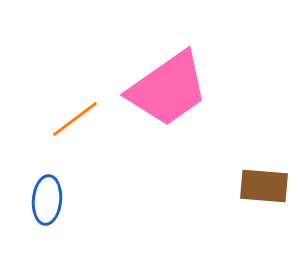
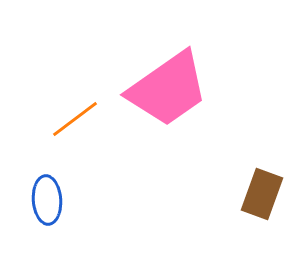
brown rectangle: moved 2 px left, 8 px down; rotated 75 degrees counterclockwise
blue ellipse: rotated 9 degrees counterclockwise
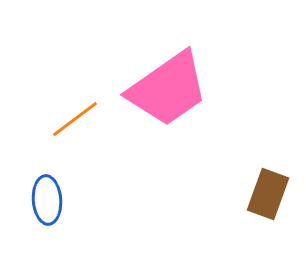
brown rectangle: moved 6 px right
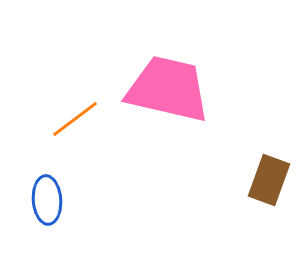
pink trapezoid: rotated 132 degrees counterclockwise
brown rectangle: moved 1 px right, 14 px up
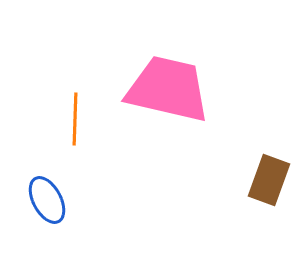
orange line: rotated 51 degrees counterclockwise
blue ellipse: rotated 24 degrees counterclockwise
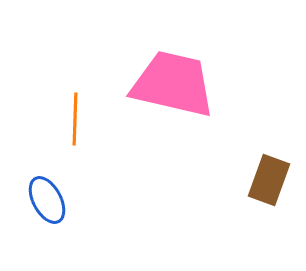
pink trapezoid: moved 5 px right, 5 px up
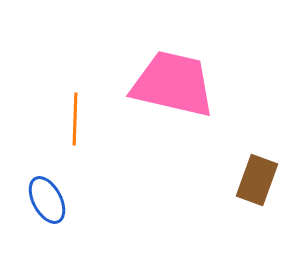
brown rectangle: moved 12 px left
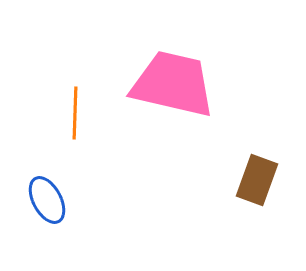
orange line: moved 6 px up
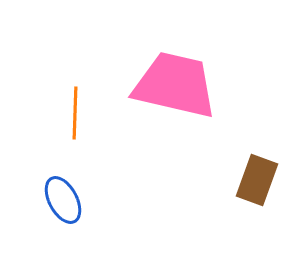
pink trapezoid: moved 2 px right, 1 px down
blue ellipse: moved 16 px right
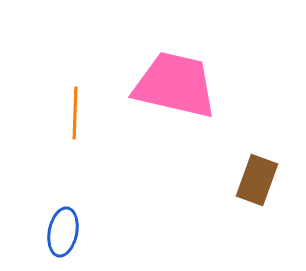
blue ellipse: moved 32 px down; rotated 39 degrees clockwise
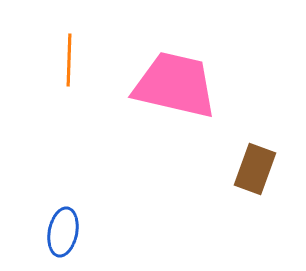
orange line: moved 6 px left, 53 px up
brown rectangle: moved 2 px left, 11 px up
